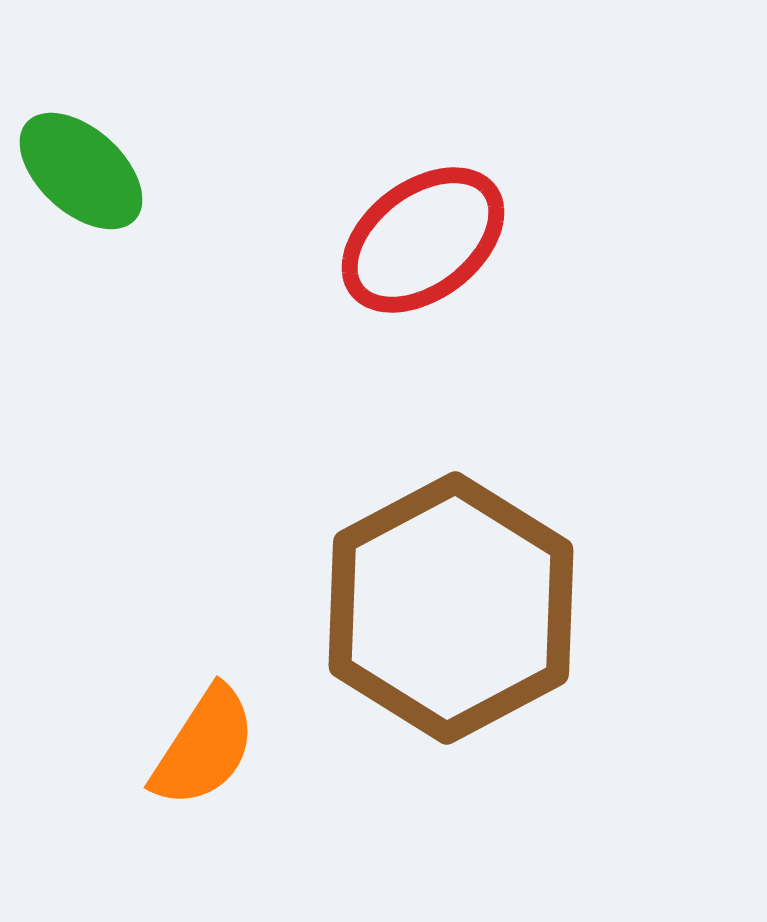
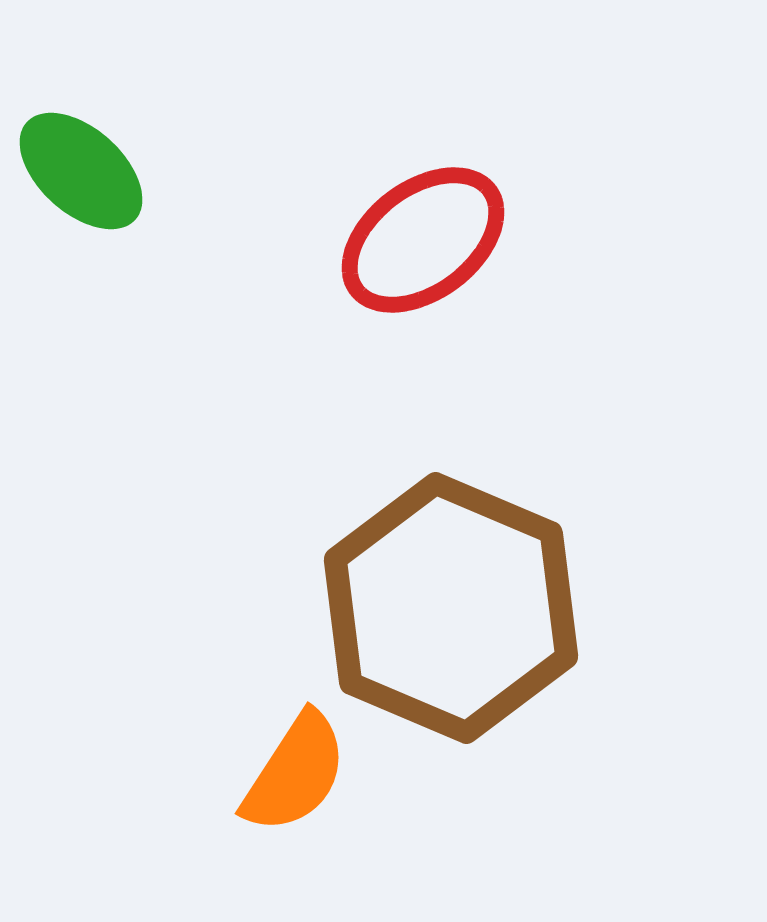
brown hexagon: rotated 9 degrees counterclockwise
orange semicircle: moved 91 px right, 26 px down
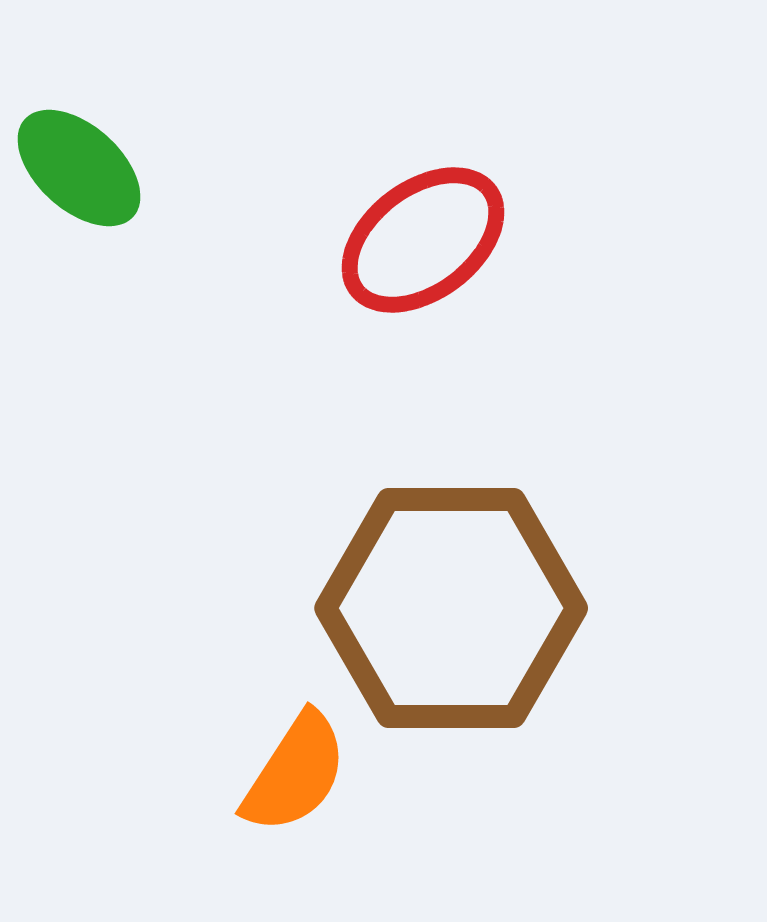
green ellipse: moved 2 px left, 3 px up
brown hexagon: rotated 23 degrees counterclockwise
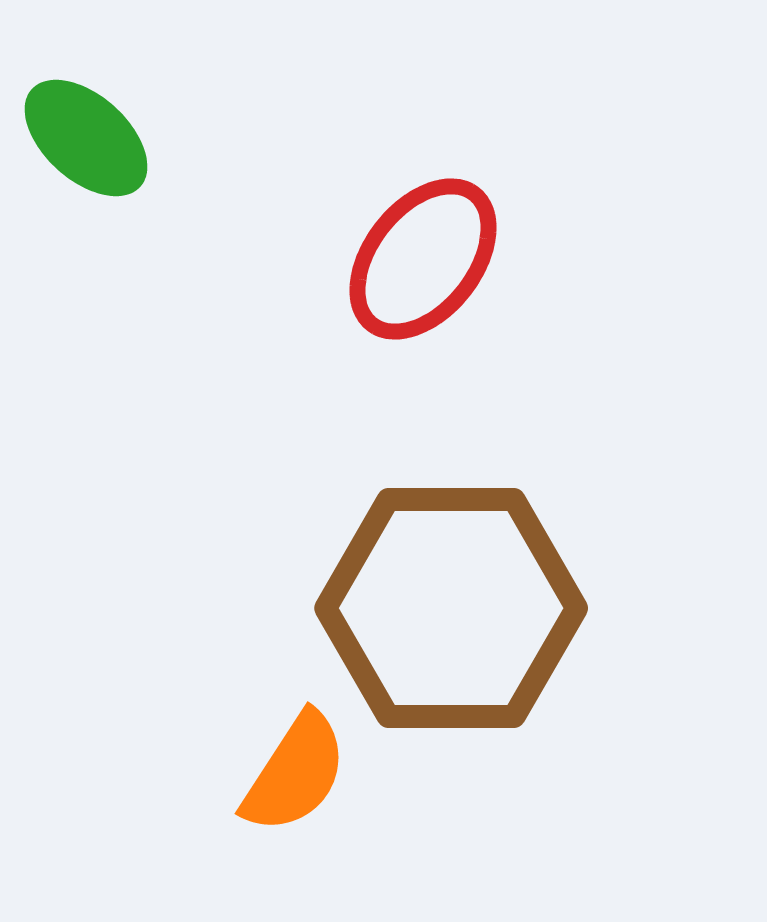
green ellipse: moved 7 px right, 30 px up
red ellipse: moved 19 px down; rotated 15 degrees counterclockwise
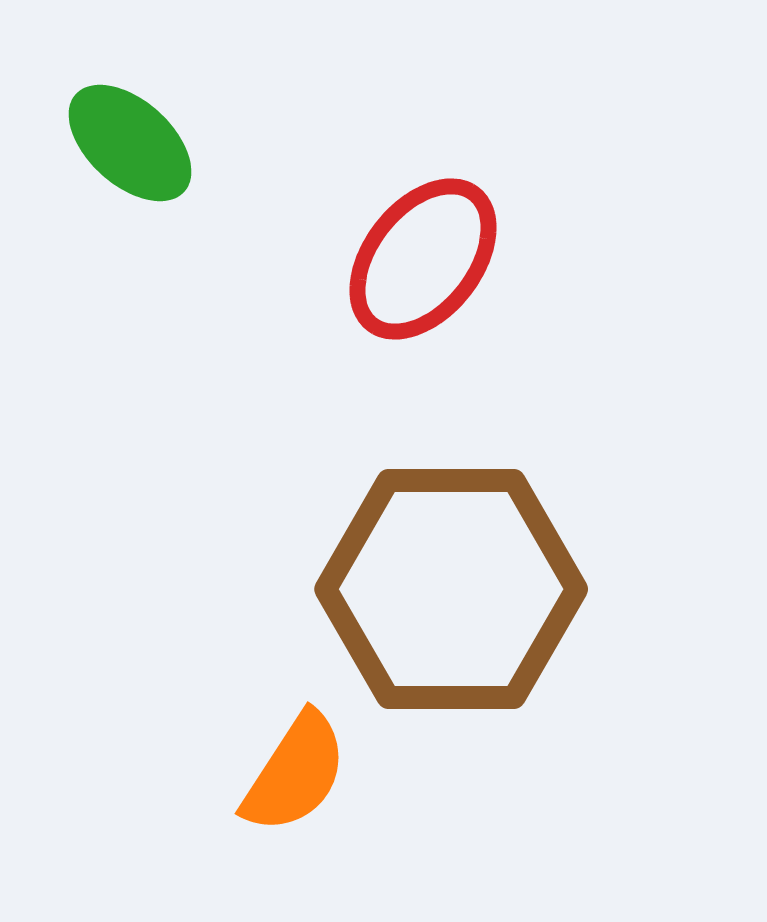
green ellipse: moved 44 px right, 5 px down
brown hexagon: moved 19 px up
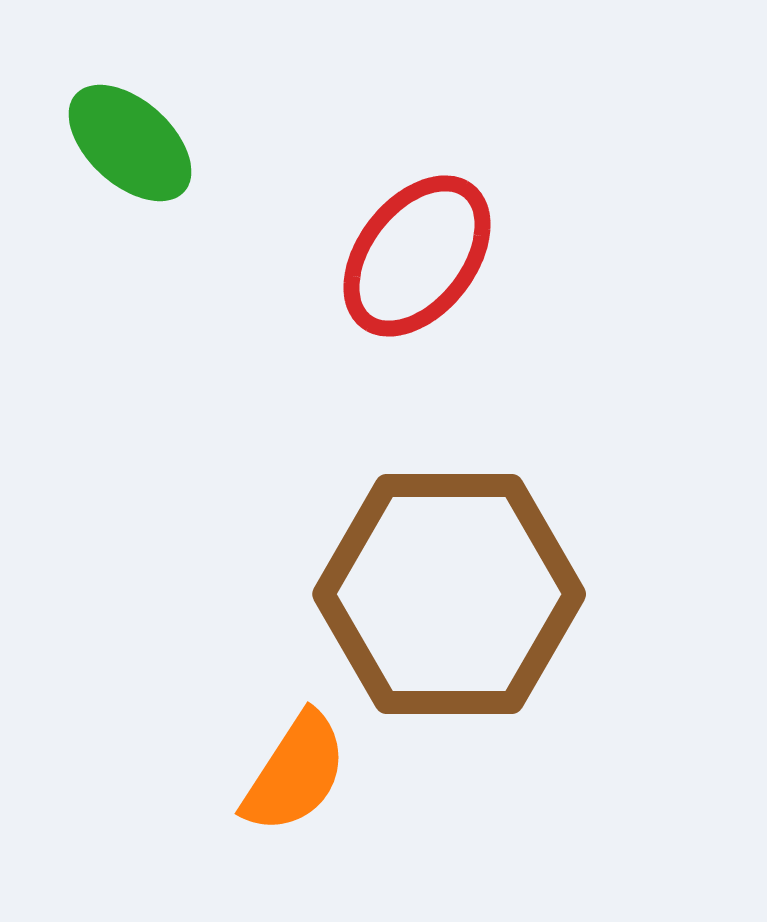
red ellipse: moved 6 px left, 3 px up
brown hexagon: moved 2 px left, 5 px down
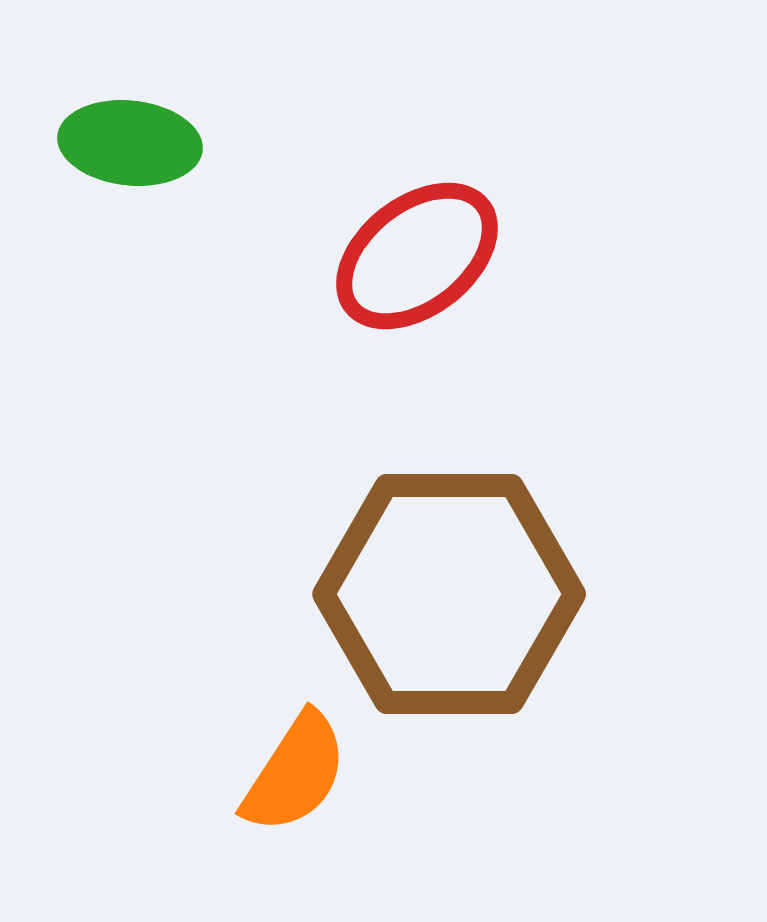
green ellipse: rotated 36 degrees counterclockwise
red ellipse: rotated 14 degrees clockwise
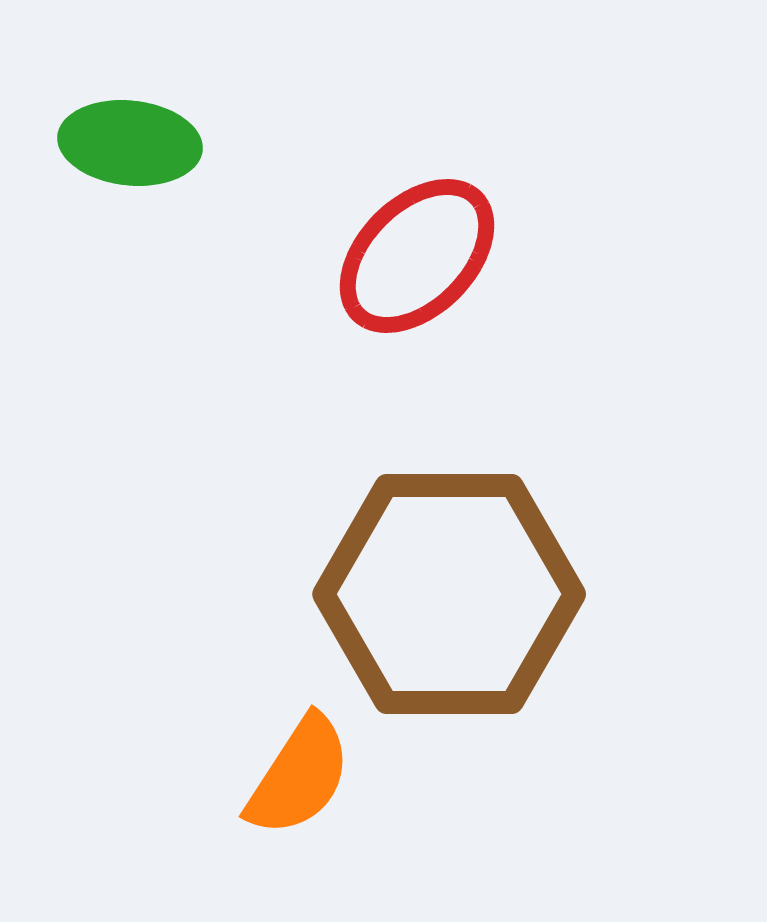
red ellipse: rotated 7 degrees counterclockwise
orange semicircle: moved 4 px right, 3 px down
